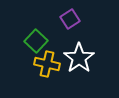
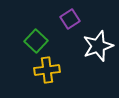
white star: moved 19 px right, 12 px up; rotated 16 degrees clockwise
yellow cross: moved 6 px down; rotated 20 degrees counterclockwise
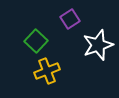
white star: moved 1 px up
yellow cross: moved 1 px down; rotated 15 degrees counterclockwise
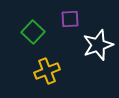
purple square: rotated 30 degrees clockwise
green square: moved 3 px left, 9 px up
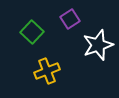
purple square: rotated 30 degrees counterclockwise
green square: moved 1 px left
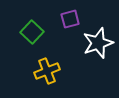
purple square: rotated 18 degrees clockwise
white star: moved 2 px up
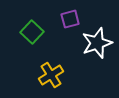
white star: moved 1 px left
yellow cross: moved 4 px right, 4 px down; rotated 10 degrees counterclockwise
